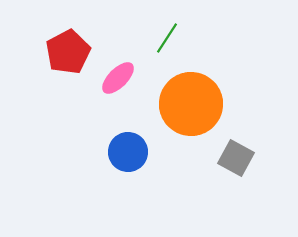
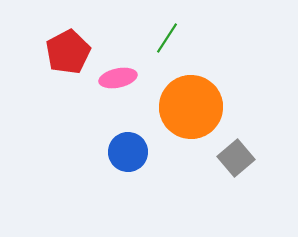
pink ellipse: rotated 33 degrees clockwise
orange circle: moved 3 px down
gray square: rotated 21 degrees clockwise
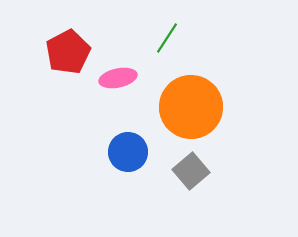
gray square: moved 45 px left, 13 px down
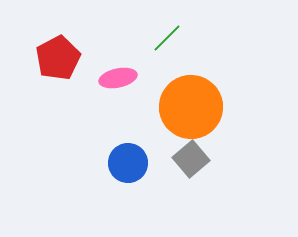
green line: rotated 12 degrees clockwise
red pentagon: moved 10 px left, 6 px down
blue circle: moved 11 px down
gray square: moved 12 px up
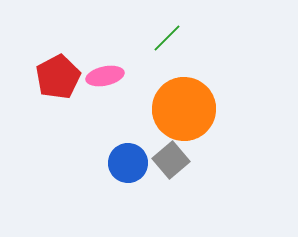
red pentagon: moved 19 px down
pink ellipse: moved 13 px left, 2 px up
orange circle: moved 7 px left, 2 px down
gray square: moved 20 px left, 1 px down
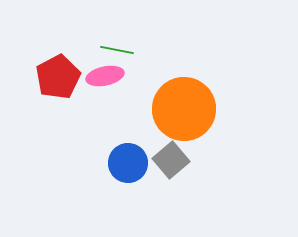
green line: moved 50 px left, 12 px down; rotated 56 degrees clockwise
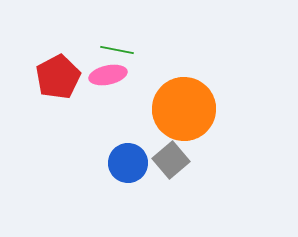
pink ellipse: moved 3 px right, 1 px up
